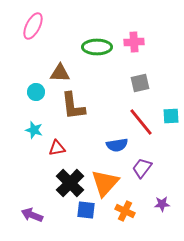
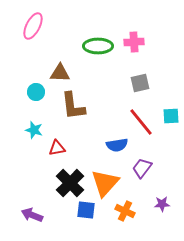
green ellipse: moved 1 px right, 1 px up
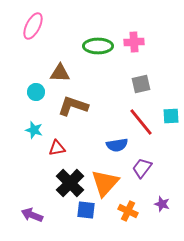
gray square: moved 1 px right, 1 px down
brown L-shape: rotated 116 degrees clockwise
purple star: rotated 21 degrees clockwise
orange cross: moved 3 px right
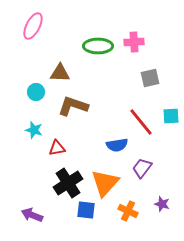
gray square: moved 9 px right, 6 px up
black cross: moved 2 px left; rotated 12 degrees clockwise
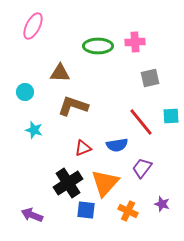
pink cross: moved 1 px right
cyan circle: moved 11 px left
red triangle: moved 26 px right; rotated 12 degrees counterclockwise
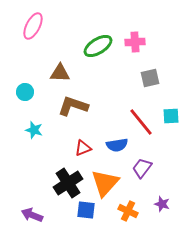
green ellipse: rotated 32 degrees counterclockwise
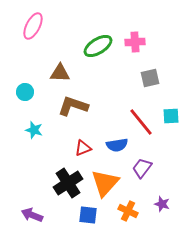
blue square: moved 2 px right, 5 px down
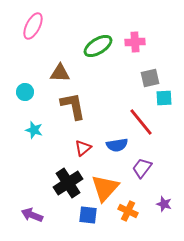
brown L-shape: rotated 60 degrees clockwise
cyan square: moved 7 px left, 18 px up
red triangle: rotated 18 degrees counterclockwise
orange triangle: moved 5 px down
purple star: moved 2 px right
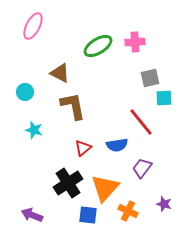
brown triangle: rotated 25 degrees clockwise
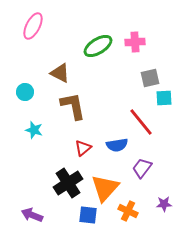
purple star: rotated 21 degrees counterclockwise
